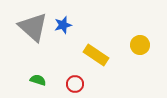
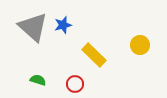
yellow rectangle: moved 2 px left; rotated 10 degrees clockwise
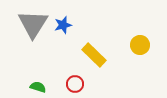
gray triangle: moved 3 px up; rotated 20 degrees clockwise
green semicircle: moved 7 px down
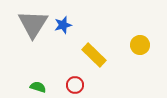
red circle: moved 1 px down
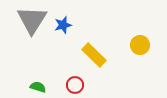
gray triangle: moved 1 px left, 4 px up
